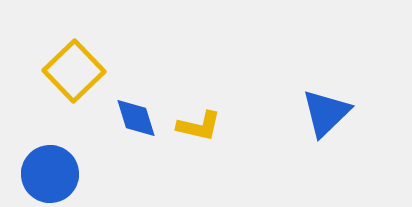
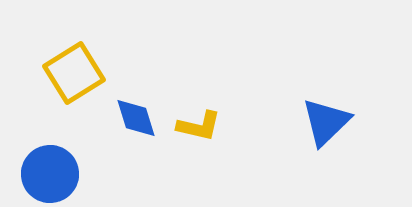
yellow square: moved 2 px down; rotated 12 degrees clockwise
blue triangle: moved 9 px down
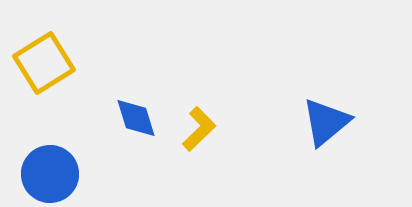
yellow square: moved 30 px left, 10 px up
blue triangle: rotated 4 degrees clockwise
yellow L-shape: moved 3 px down; rotated 57 degrees counterclockwise
